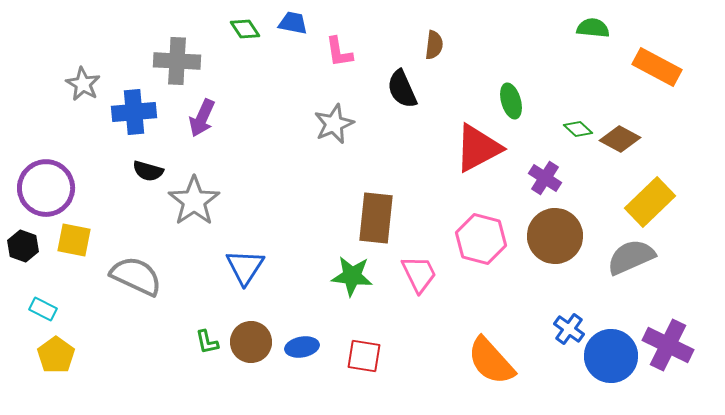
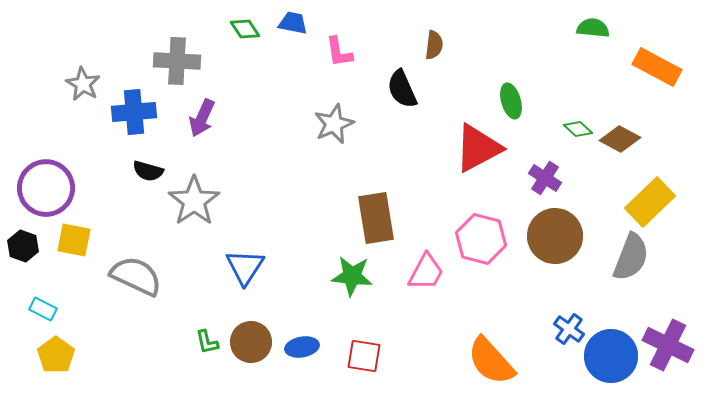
brown rectangle at (376, 218): rotated 15 degrees counterclockwise
gray semicircle at (631, 257): rotated 135 degrees clockwise
pink trapezoid at (419, 274): moved 7 px right, 2 px up; rotated 54 degrees clockwise
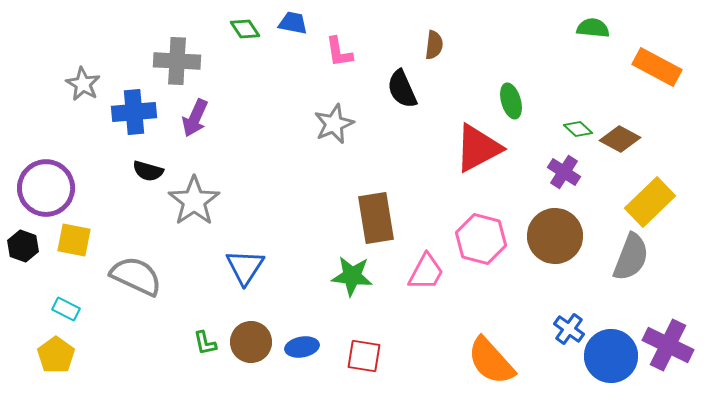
purple arrow at (202, 118): moved 7 px left
purple cross at (545, 178): moved 19 px right, 6 px up
cyan rectangle at (43, 309): moved 23 px right
green L-shape at (207, 342): moved 2 px left, 1 px down
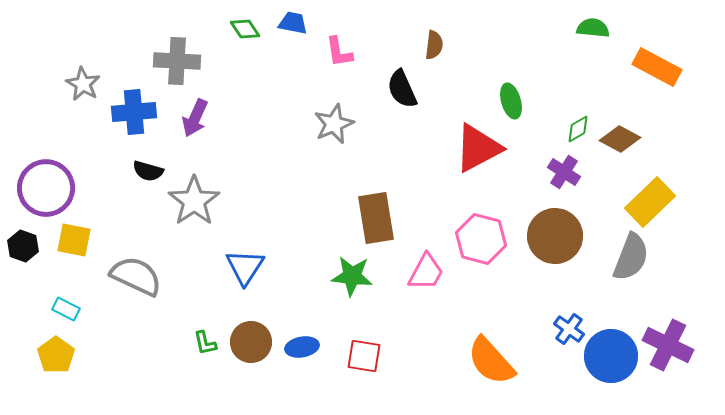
green diamond at (578, 129): rotated 72 degrees counterclockwise
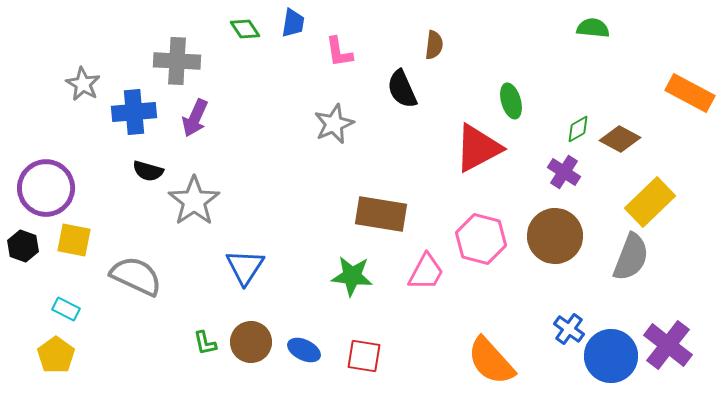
blue trapezoid at (293, 23): rotated 88 degrees clockwise
orange rectangle at (657, 67): moved 33 px right, 26 px down
brown rectangle at (376, 218): moved 5 px right, 4 px up; rotated 72 degrees counterclockwise
purple cross at (668, 345): rotated 12 degrees clockwise
blue ellipse at (302, 347): moved 2 px right, 3 px down; rotated 36 degrees clockwise
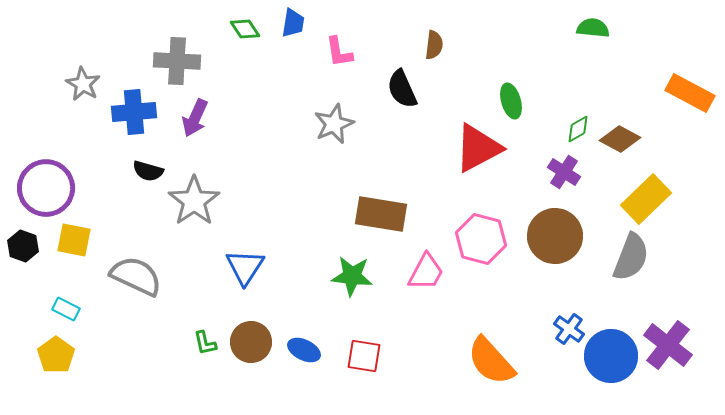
yellow rectangle at (650, 202): moved 4 px left, 3 px up
